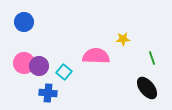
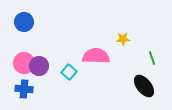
cyan square: moved 5 px right
black ellipse: moved 3 px left, 2 px up
blue cross: moved 24 px left, 4 px up
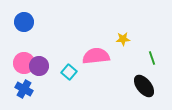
pink semicircle: rotated 8 degrees counterclockwise
blue cross: rotated 24 degrees clockwise
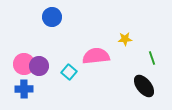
blue circle: moved 28 px right, 5 px up
yellow star: moved 2 px right
pink circle: moved 1 px down
blue cross: rotated 30 degrees counterclockwise
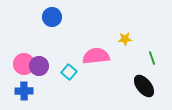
blue cross: moved 2 px down
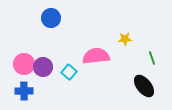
blue circle: moved 1 px left, 1 px down
purple circle: moved 4 px right, 1 px down
